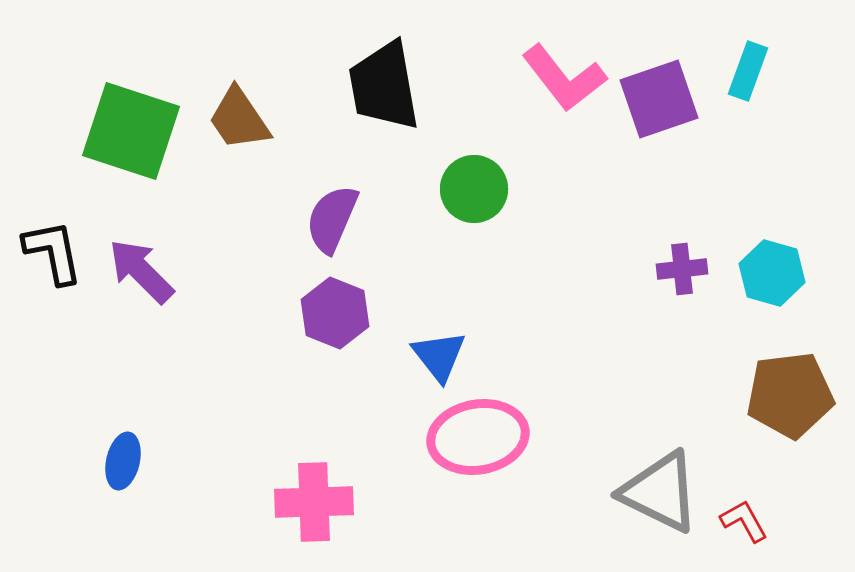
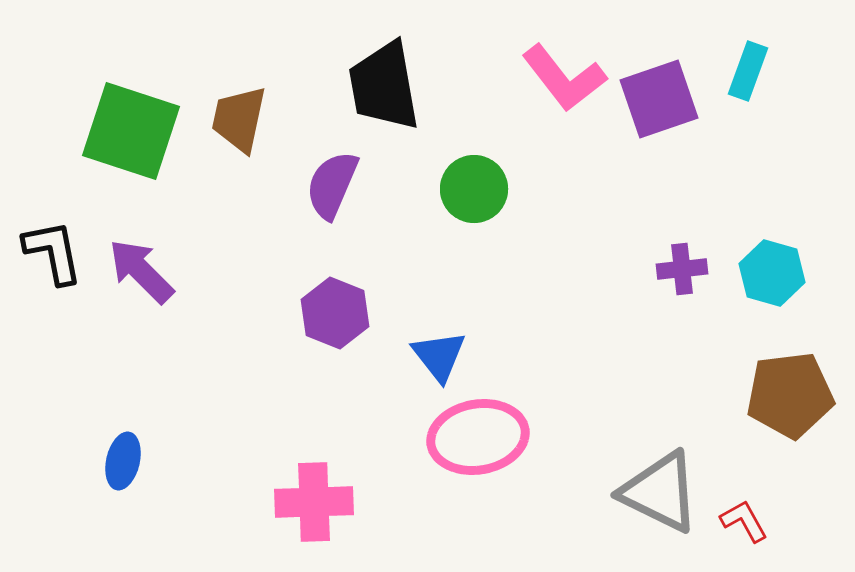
brown trapezoid: rotated 46 degrees clockwise
purple semicircle: moved 34 px up
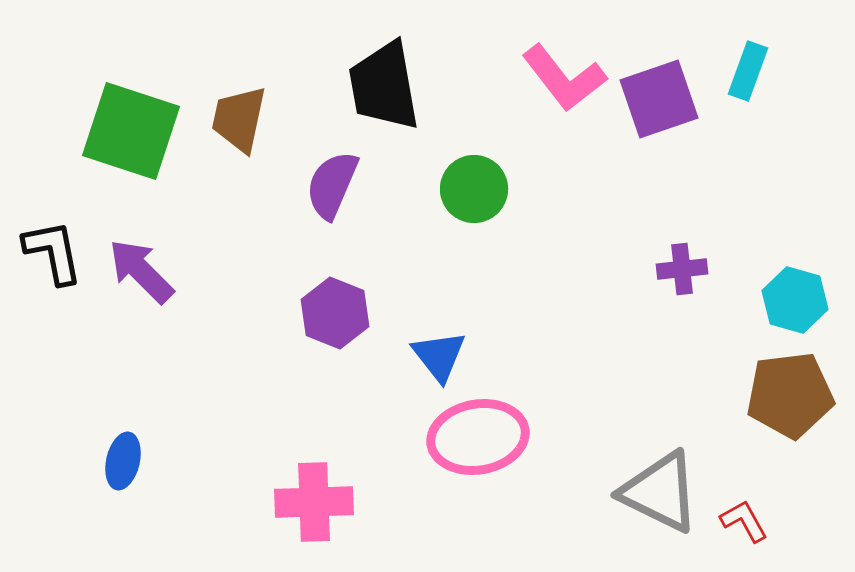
cyan hexagon: moved 23 px right, 27 px down
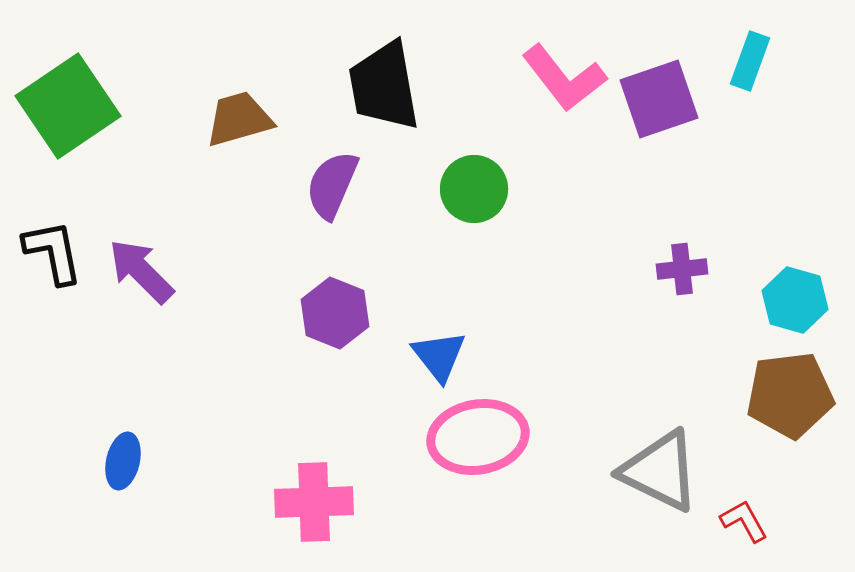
cyan rectangle: moved 2 px right, 10 px up
brown trapezoid: rotated 62 degrees clockwise
green square: moved 63 px left, 25 px up; rotated 38 degrees clockwise
gray triangle: moved 21 px up
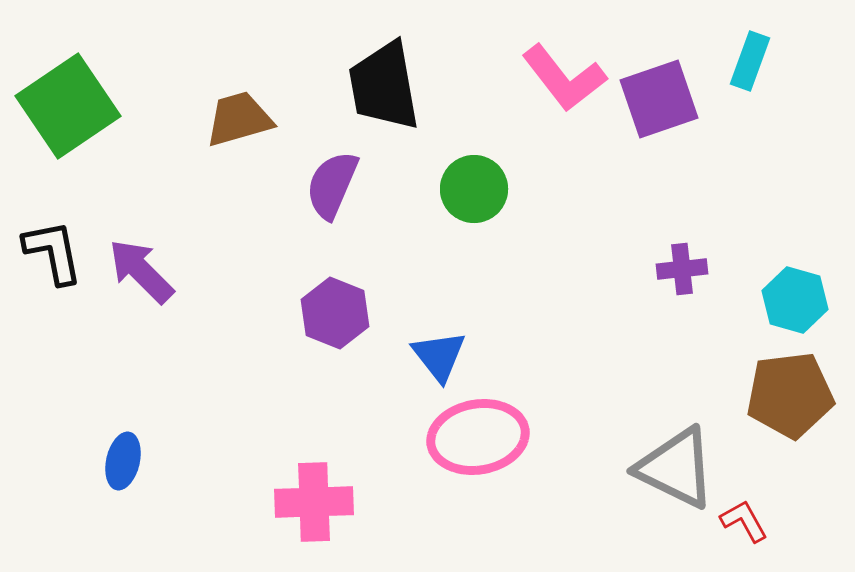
gray triangle: moved 16 px right, 3 px up
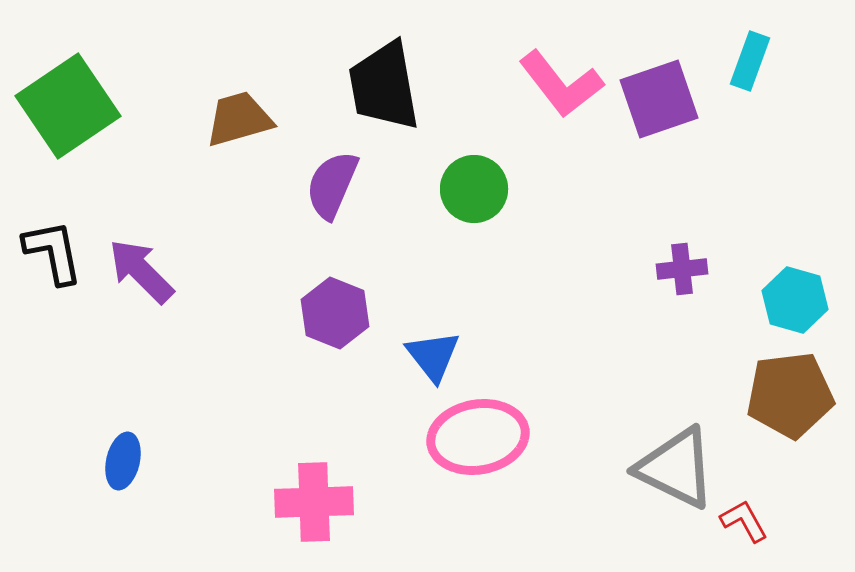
pink L-shape: moved 3 px left, 6 px down
blue triangle: moved 6 px left
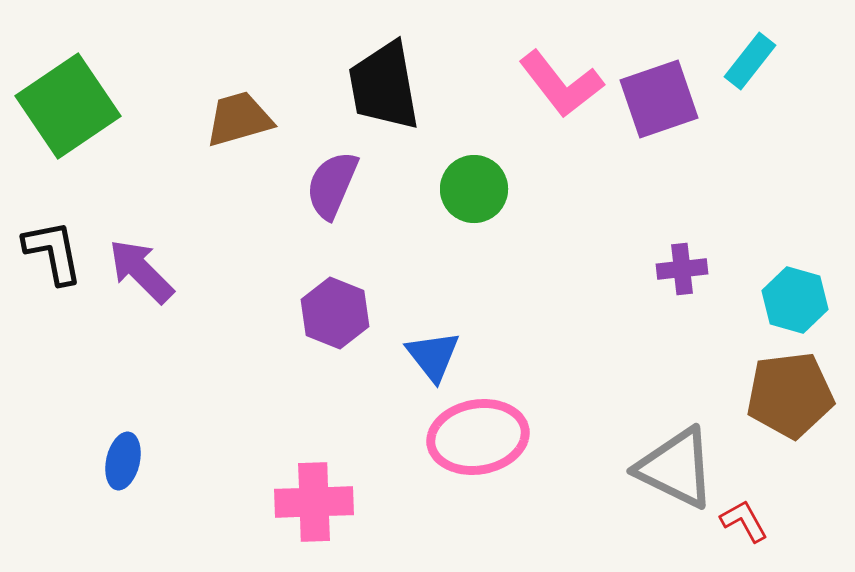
cyan rectangle: rotated 18 degrees clockwise
